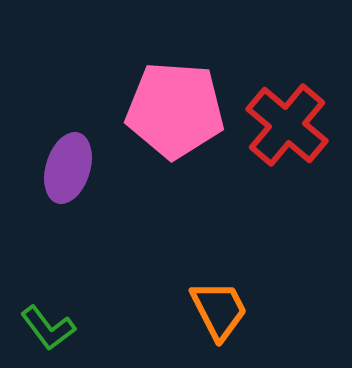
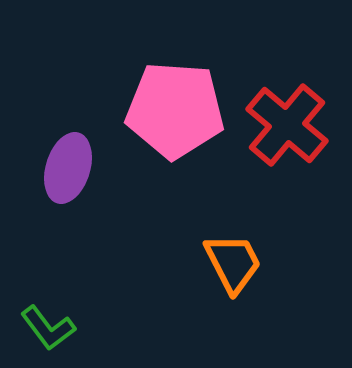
orange trapezoid: moved 14 px right, 47 px up
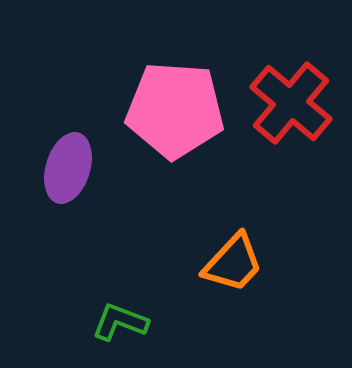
red cross: moved 4 px right, 22 px up
orange trapezoid: rotated 70 degrees clockwise
green L-shape: moved 72 px right, 6 px up; rotated 148 degrees clockwise
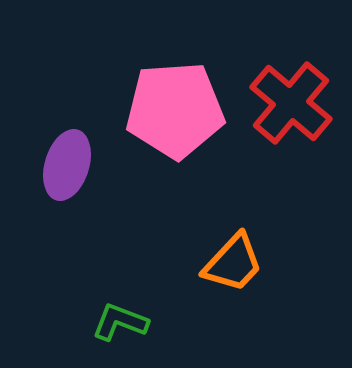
pink pentagon: rotated 8 degrees counterclockwise
purple ellipse: moved 1 px left, 3 px up
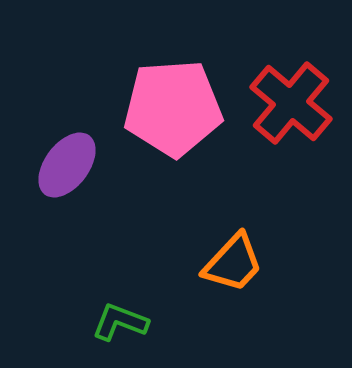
pink pentagon: moved 2 px left, 2 px up
purple ellipse: rotated 20 degrees clockwise
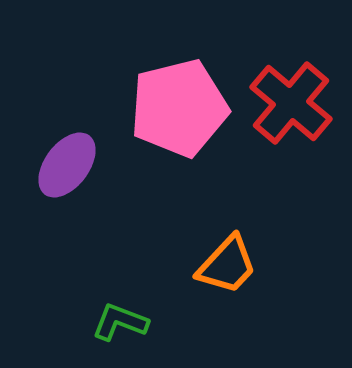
pink pentagon: moved 6 px right; rotated 10 degrees counterclockwise
orange trapezoid: moved 6 px left, 2 px down
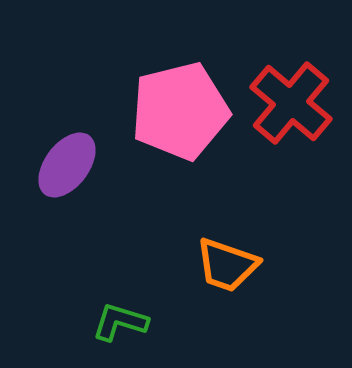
pink pentagon: moved 1 px right, 3 px down
orange trapezoid: rotated 66 degrees clockwise
green L-shape: rotated 4 degrees counterclockwise
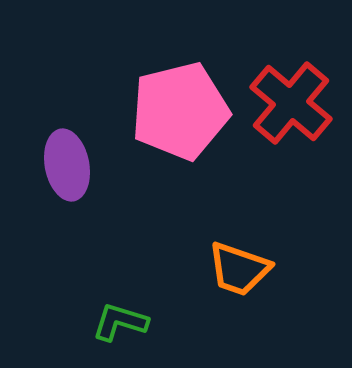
purple ellipse: rotated 48 degrees counterclockwise
orange trapezoid: moved 12 px right, 4 px down
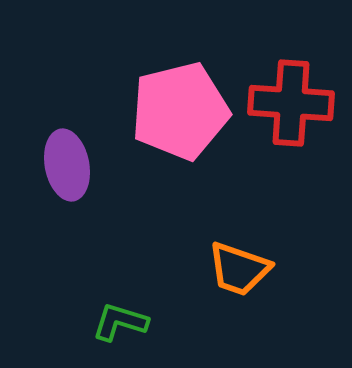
red cross: rotated 36 degrees counterclockwise
